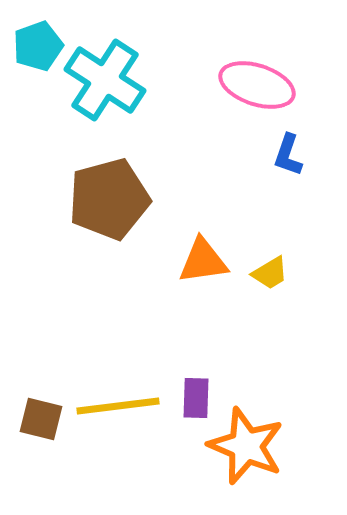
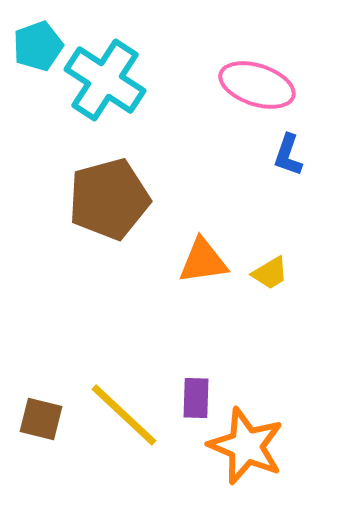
yellow line: moved 6 px right, 9 px down; rotated 50 degrees clockwise
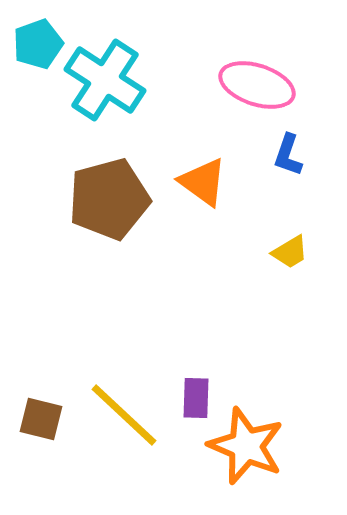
cyan pentagon: moved 2 px up
orange triangle: moved 79 px up; rotated 44 degrees clockwise
yellow trapezoid: moved 20 px right, 21 px up
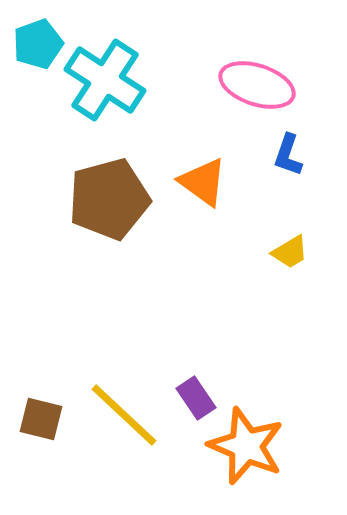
purple rectangle: rotated 36 degrees counterclockwise
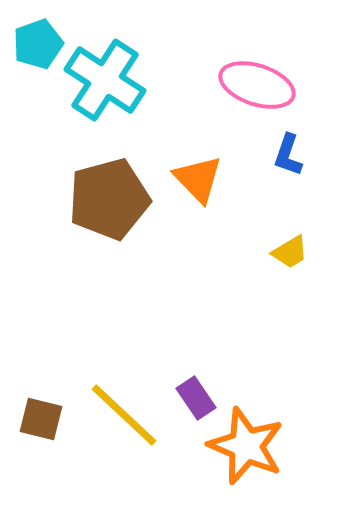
orange triangle: moved 5 px left, 3 px up; rotated 10 degrees clockwise
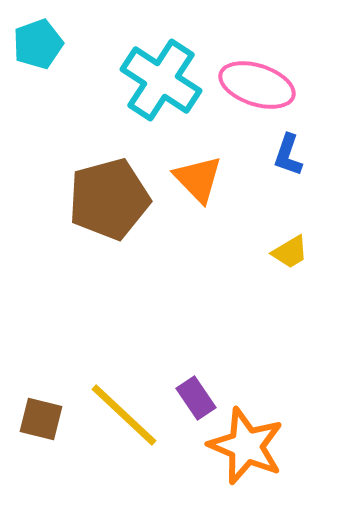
cyan cross: moved 56 px right
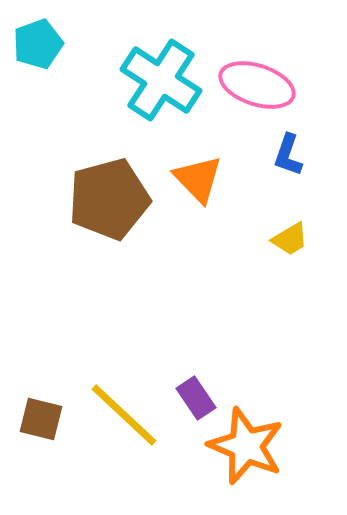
yellow trapezoid: moved 13 px up
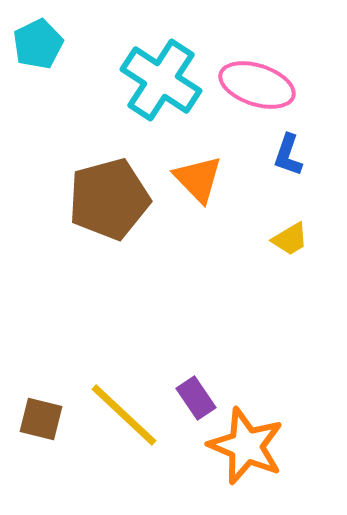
cyan pentagon: rotated 6 degrees counterclockwise
